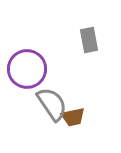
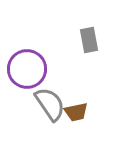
gray semicircle: moved 2 px left
brown trapezoid: moved 3 px right, 5 px up
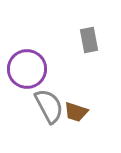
gray semicircle: moved 1 px left, 2 px down; rotated 6 degrees clockwise
brown trapezoid: rotated 30 degrees clockwise
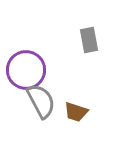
purple circle: moved 1 px left, 1 px down
gray semicircle: moved 8 px left, 5 px up
